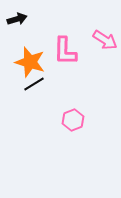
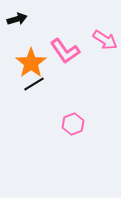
pink L-shape: rotated 36 degrees counterclockwise
orange star: moved 1 px right, 1 px down; rotated 20 degrees clockwise
pink hexagon: moved 4 px down
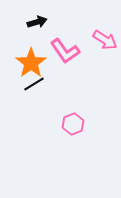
black arrow: moved 20 px right, 3 px down
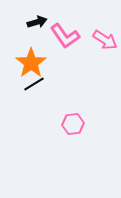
pink L-shape: moved 15 px up
pink hexagon: rotated 15 degrees clockwise
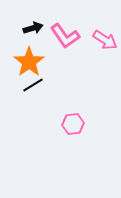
black arrow: moved 4 px left, 6 px down
orange star: moved 2 px left, 1 px up
black line: moved 1 px left, 1 px down
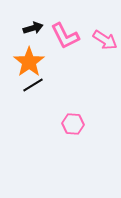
pink L-shape: rotated 8 degrees clockwise
pink hexagon: rotated 10 degrees clockwise
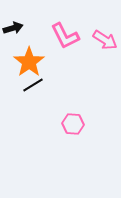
black arrow: moved 20 px left
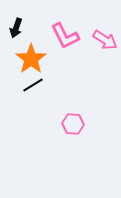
black arrow: moved 3 px right; rotated 126 degrees clockwise
orange star: moved 2 px right, 3 px up
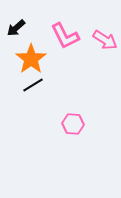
black arrow: rotated 30 degrees clockwise
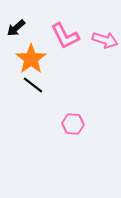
pink arrow: rotated 15 degrees counterclockwise
black line: rotated 70 degrees clockwise
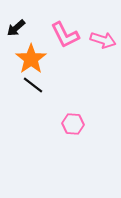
pink L-shape: moved 1 px up
pink arrow: moved 2 px left
